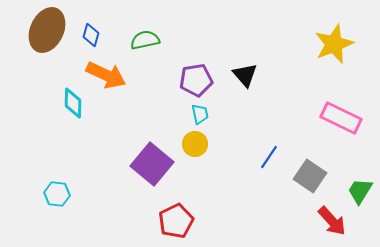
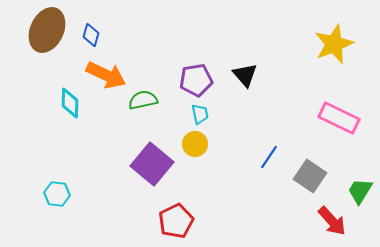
green semicircle: moved 2 px left, 60 px down
cyan diamond: moved 3 px left
pink rectangle: moved 2 px left
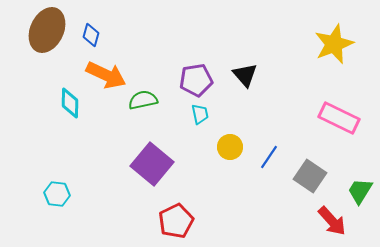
yellow circle: moved 35 px right, 3 px down
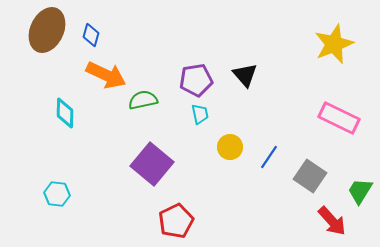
cyan diamond: moved 5 px left, 10 px down
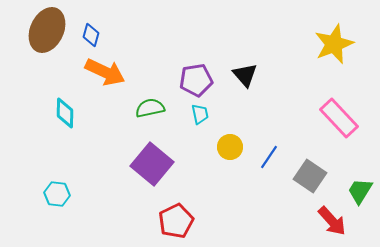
orange arrow: moved 1 px left, 3 px up
green semicircle: moved 7 px right, 8 px down
pink rectangle: rotated 21 degrees clockwise
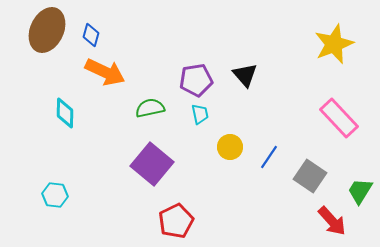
cyan hexagon: moved 2 px left, 1 px down
